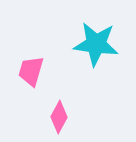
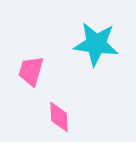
pink diamond: rotated 32 degrees counterclockwise
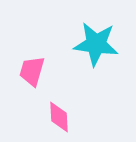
pink trapezoid: moved 1 px right
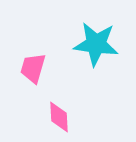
pink trapezoid: moved 1 px right, 3 px up
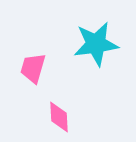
cyan star: rotated 15 degrees counterclockwise
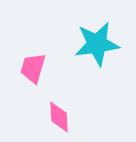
cyan star: moved 1 px right
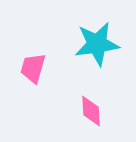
pink diamond: moved 32 px right, 6 px up
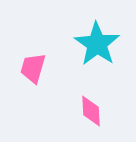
cyan star: rotated 30 degrees counterclockwise
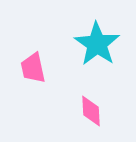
pink trapezoid: rotated 28 degrees counterclockwise
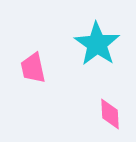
pink diamond: moved 19 px right, 3 px down
